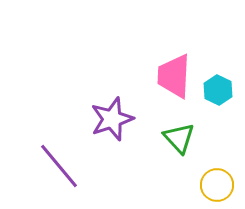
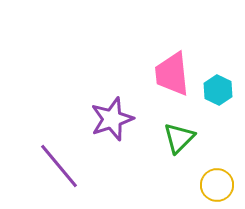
pink trapezoid: moved 2 px left, 2 px up; rotated 9 degrees counterclockwise
green triangle: rotated 28 degrees clockwise
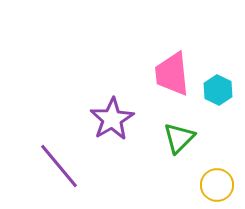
purple star: rotated 12 degrees counterclockwise
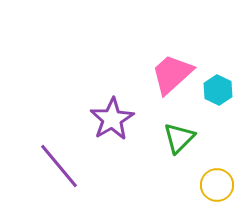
pink trapezoid: rotated 54 degrees clockwise
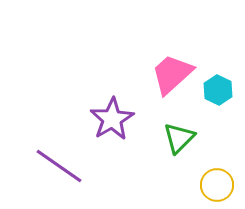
purple line: rotated 15 degrees counterclockwise
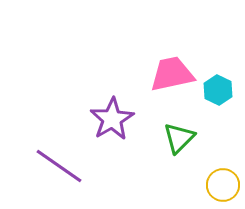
pink trapezoid: rotated 30 degrees clockwise
yellow circle: moved 6 px right
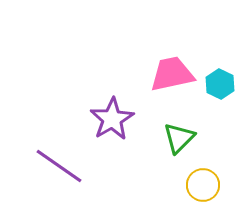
cyan hexagon: moved 2 px right, 6 px up
yellow circle: moved 20 px left
